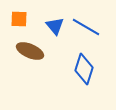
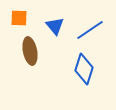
orange square: moved 1 px up
blue line: moved 4 px right, 3 px down; rotated 64 degrees counterclockwise
brown ellipse: rotated 56 degrees clockwise
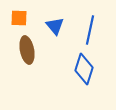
blue line: rotated 44 degrees counterclockwise
brown ellipse: moved 3 px left, 1 px up
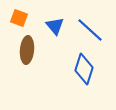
orange square: rotated 18 degrees clockwise
blue line: rotated 60 degrees counterclockwise
brown ellipse: rotated 16 degrees clockwise
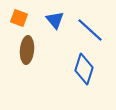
blue triangle: moved 6 px up
